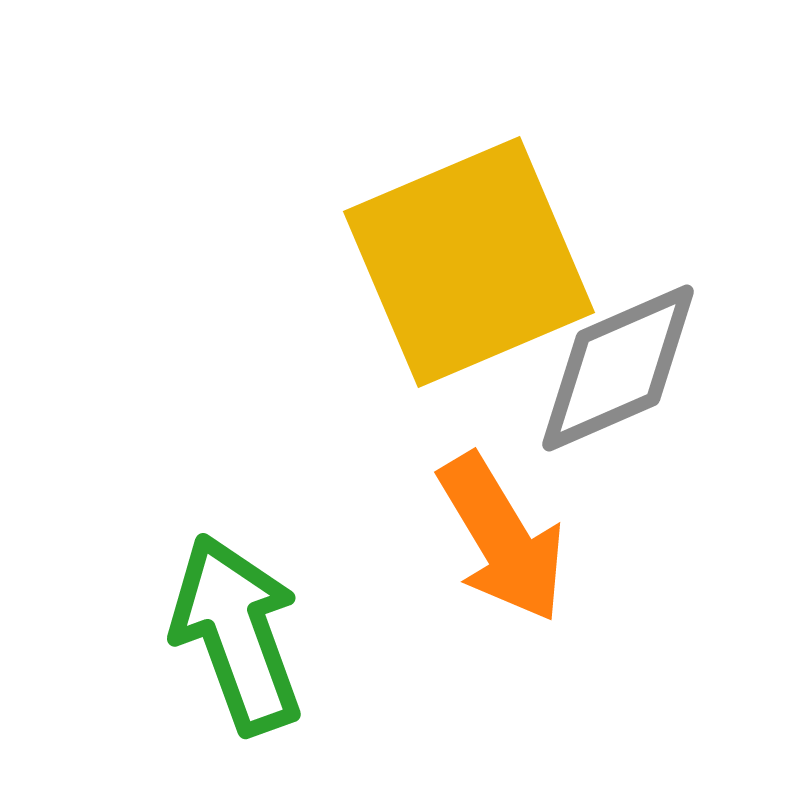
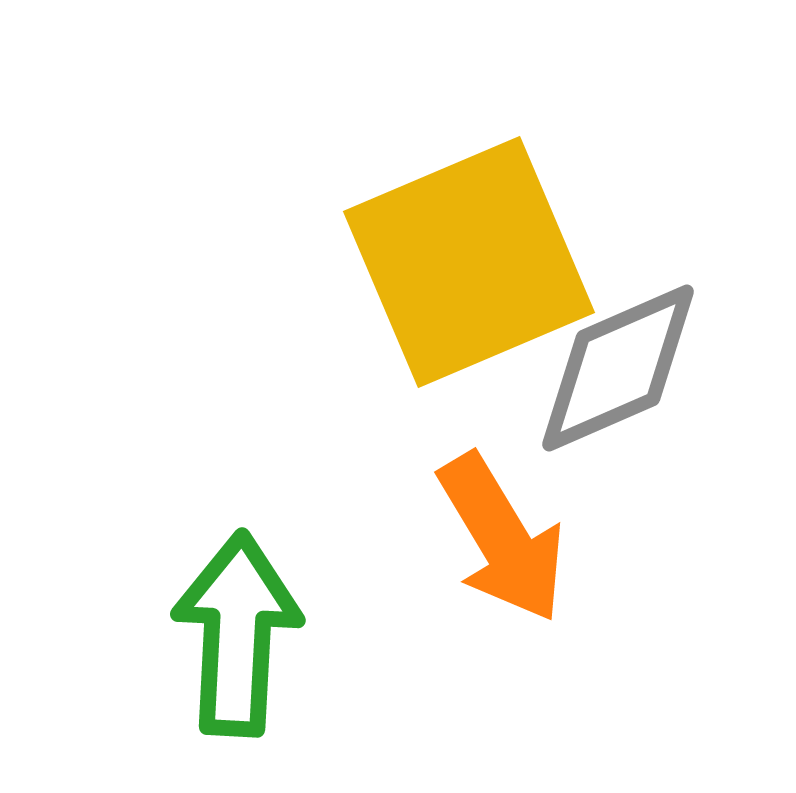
green arrow: rotated 23 degrees clockwise
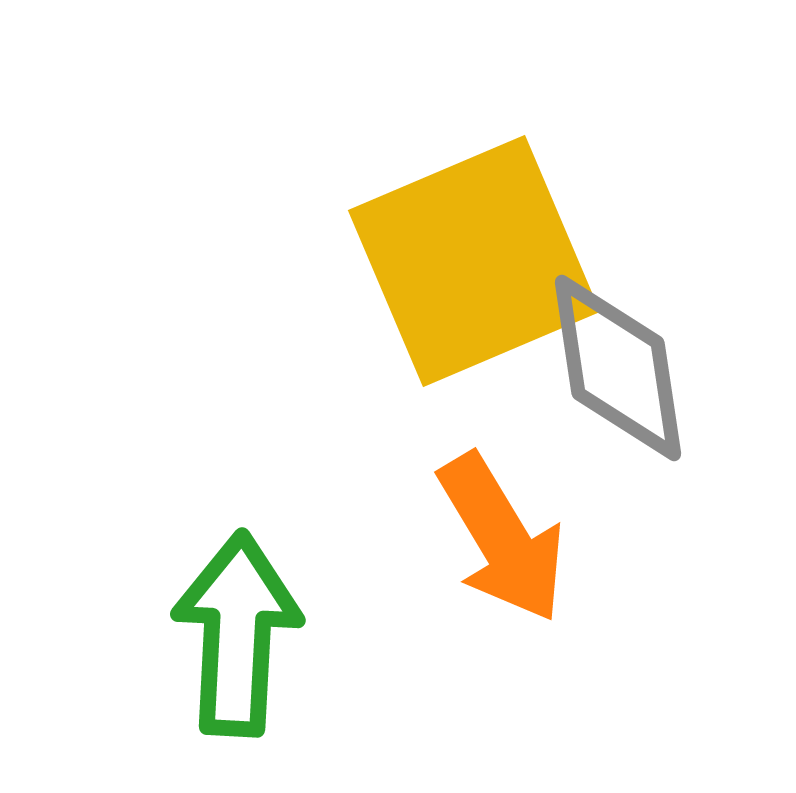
yellow square: moved 5 px right, 1 px up
gray diamond: rotated 75 degrees counterclockwise
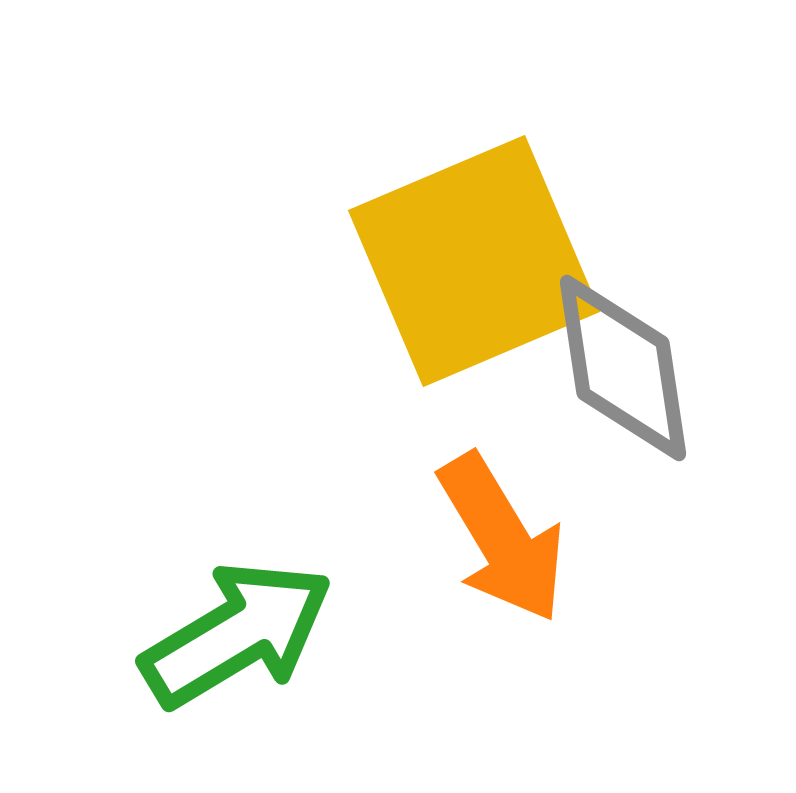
gray diamond: moved 5 px right
green arrow: rotated 56 degrees clockwise
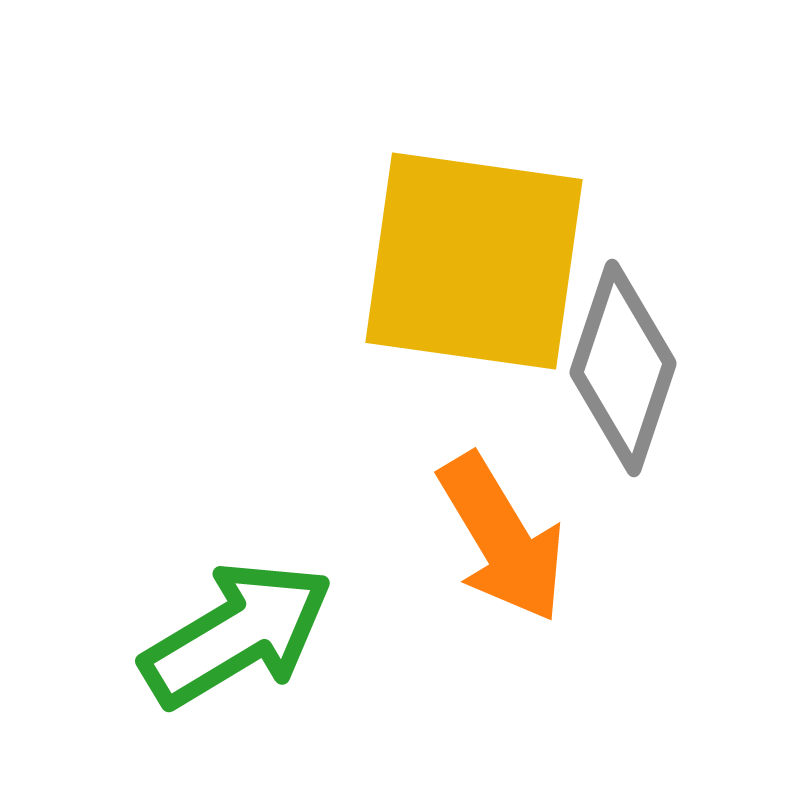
yellow square: rotated 31 degrees clockwise
gray diamond: rotated 27 degrees clockwise
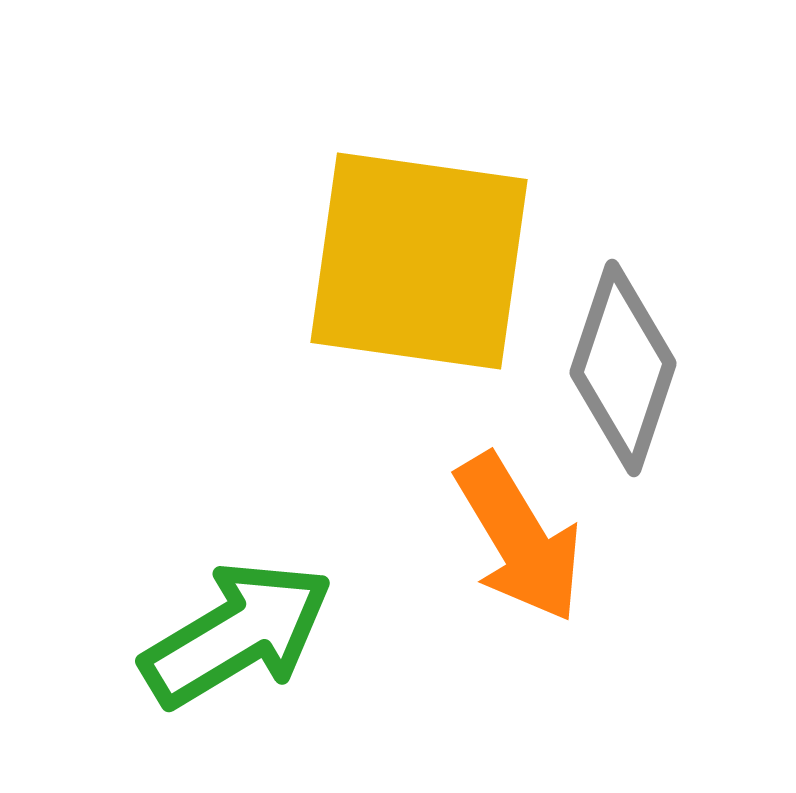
yellow square: moved 55 px left
orange arrow: moved 17 px right
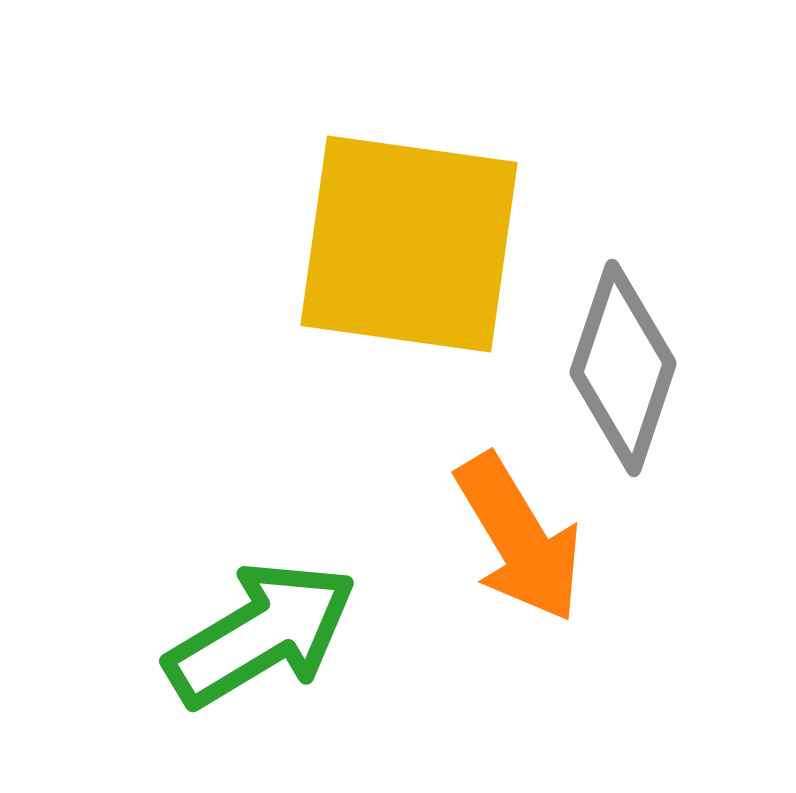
yellow square: moved 10 px left, 17 px up
green arrow: moved 24 px right
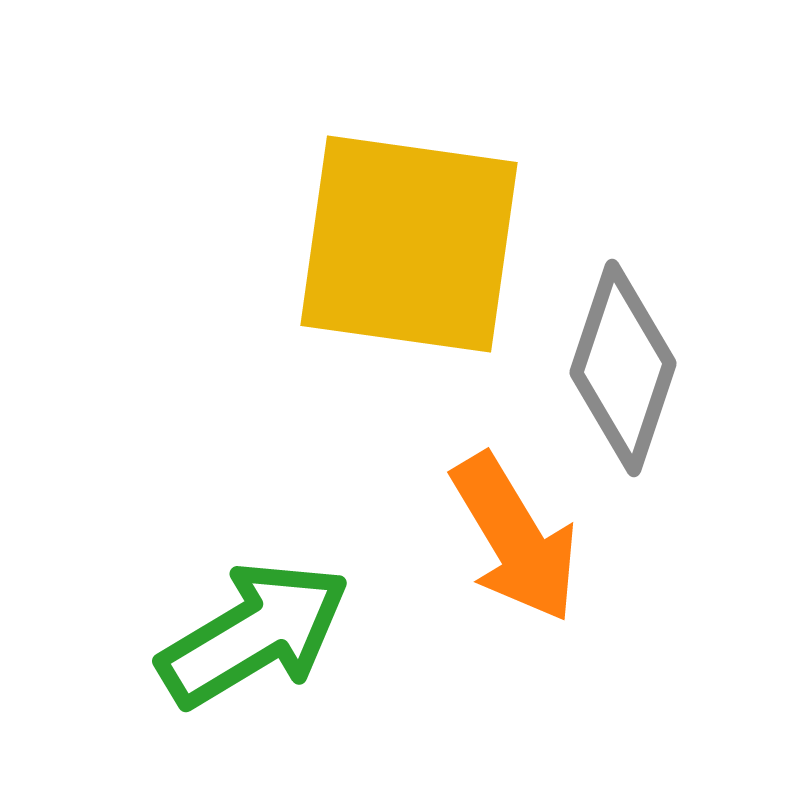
orange arrow: moved 4 px left
green arrow: moved 7 px left
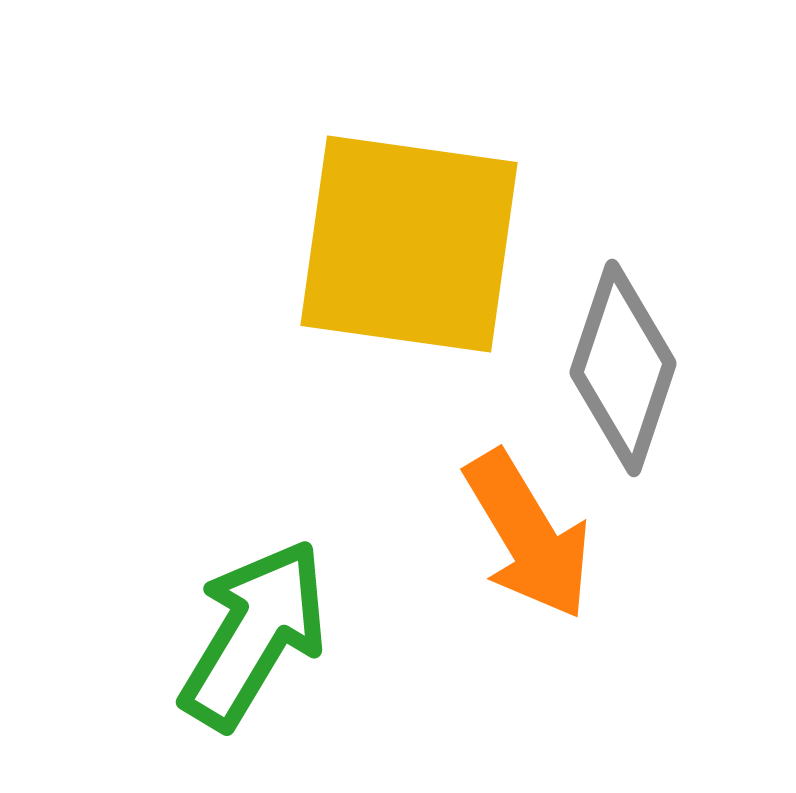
orange arrow: moved 13 px right, 3 px up
green arrow: rotated 28 degrees counterclockwise
